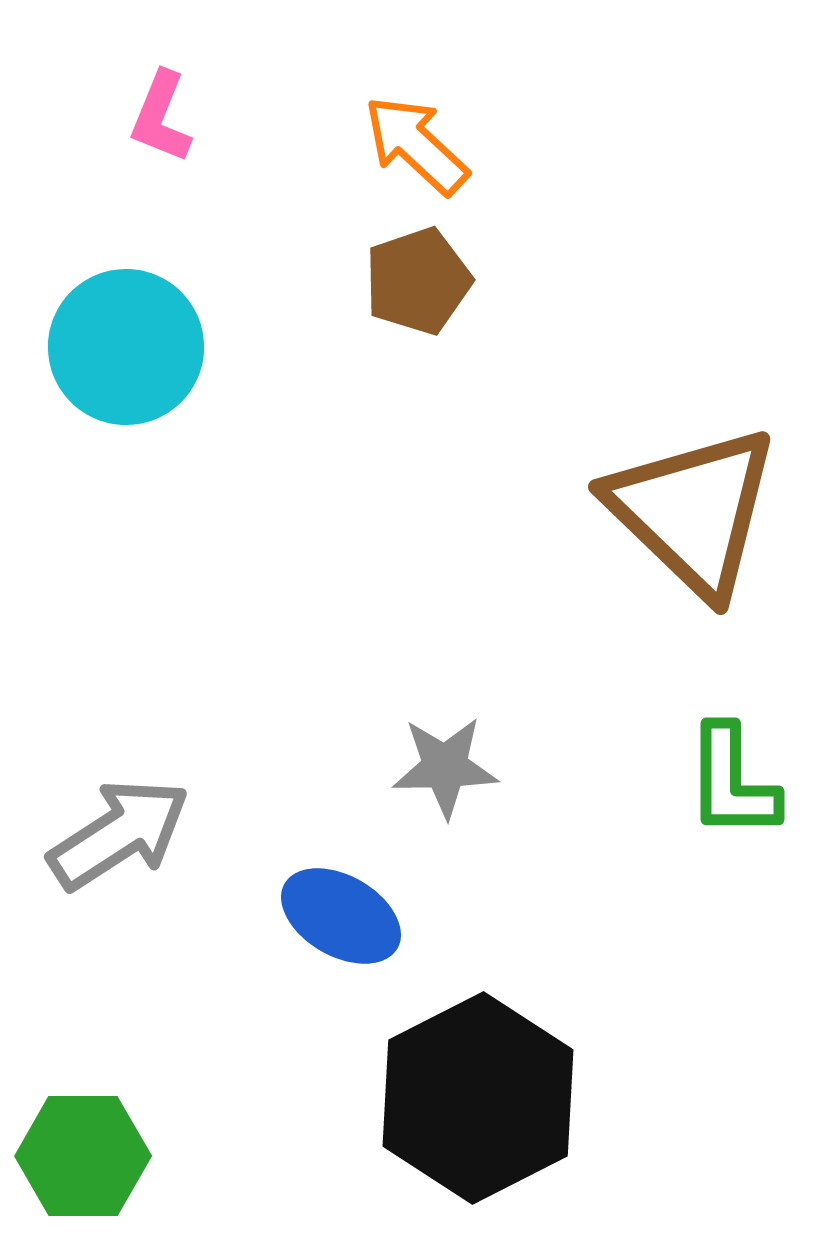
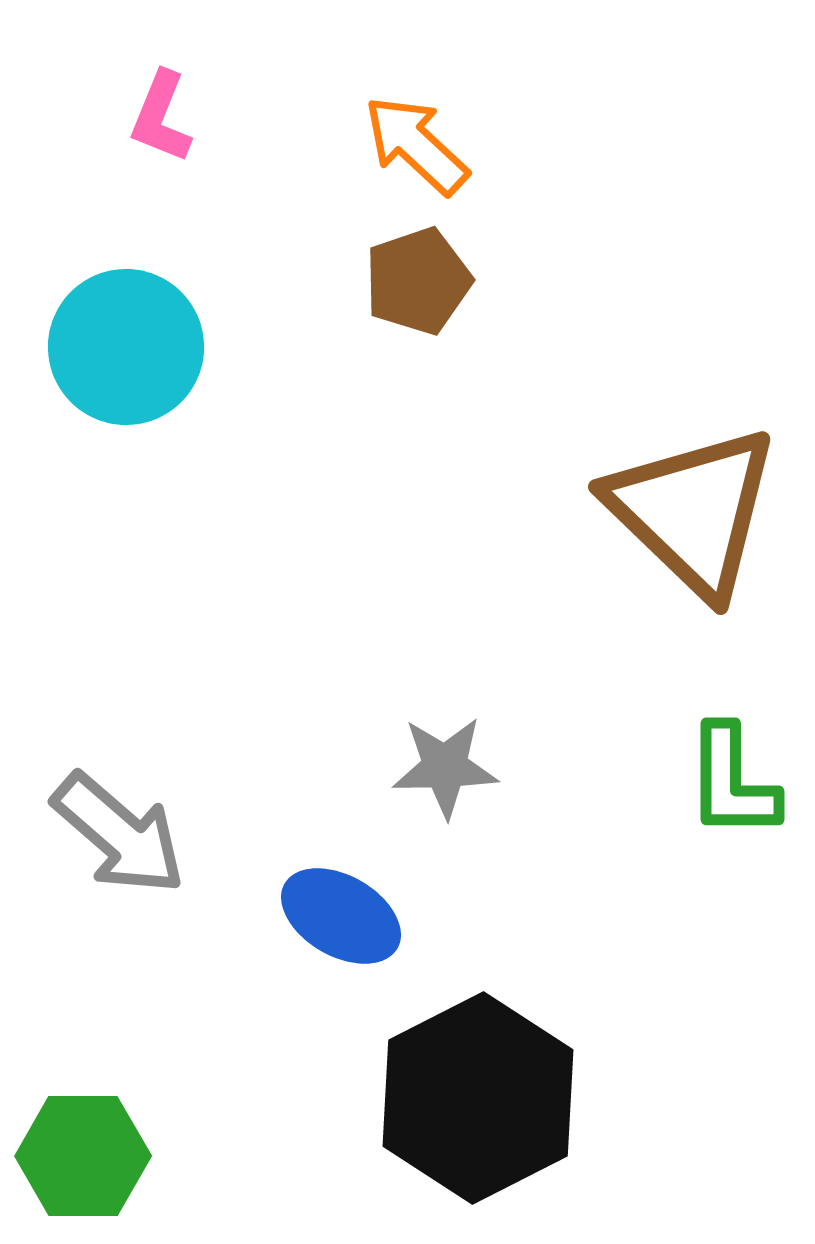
gray arrow: rotated 74 degrees clockwise
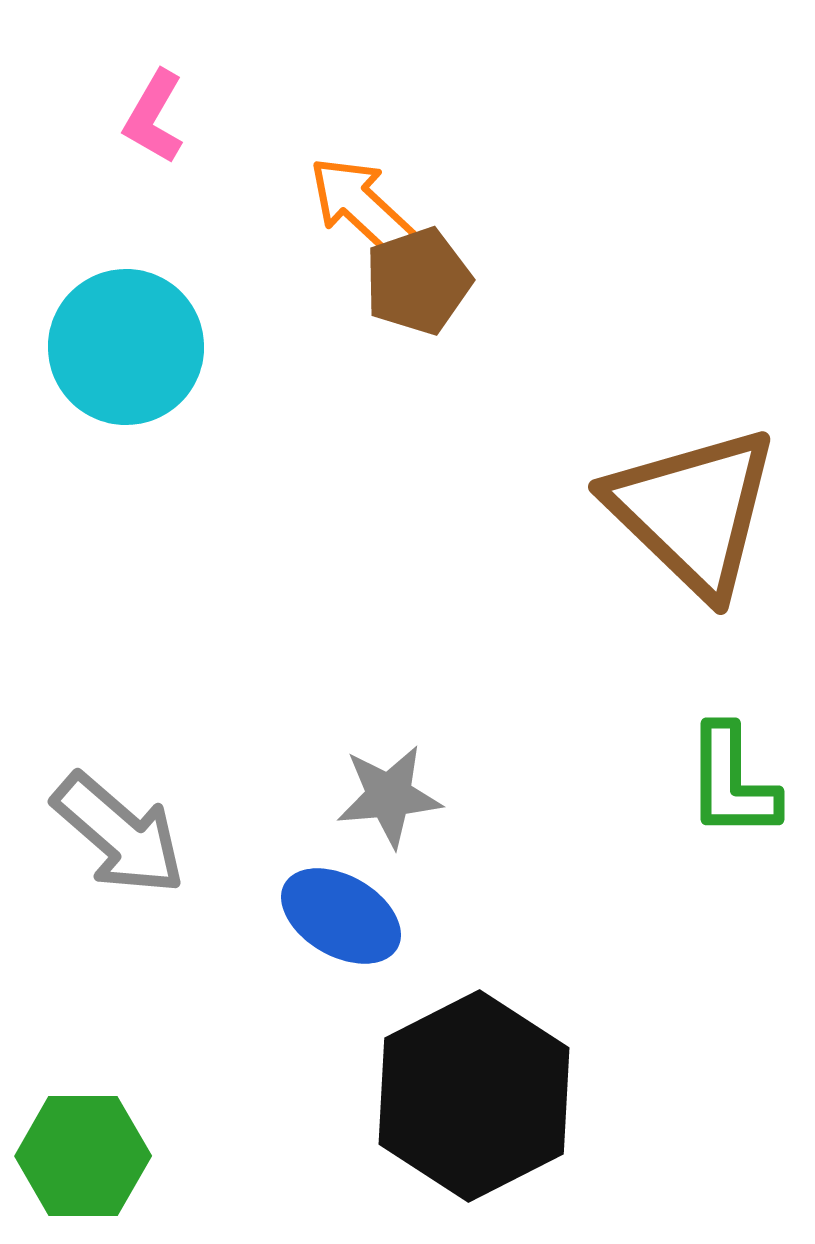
pink L-shape: moved 7 px left; rotated 8 degrees clockwise
orange arrow: moved 55 px left, 61 px down
gray star: moved 56 px left, 29 px down; rotated 4 degrees counterclockwise
black hexagon: moved 4 px left, 2 px up
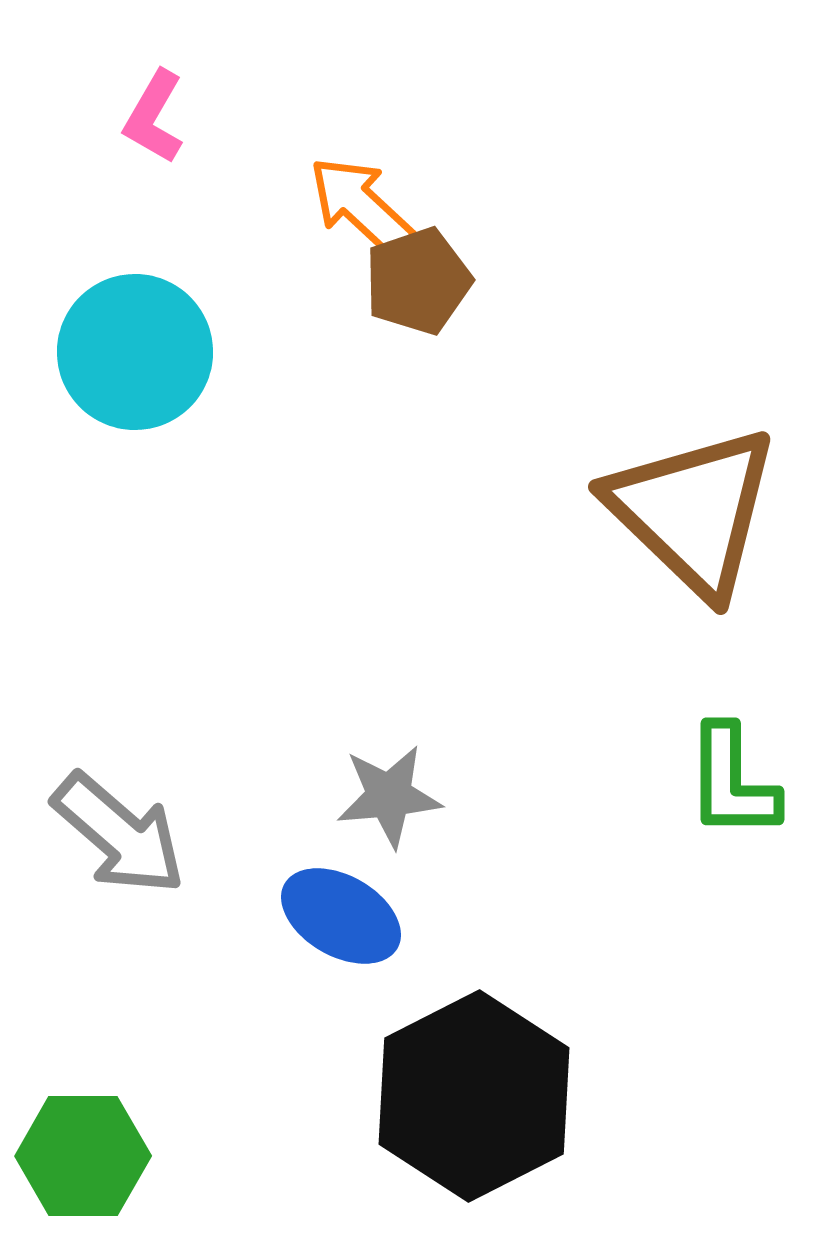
cyan circle: moved 9 px right, 5 px down
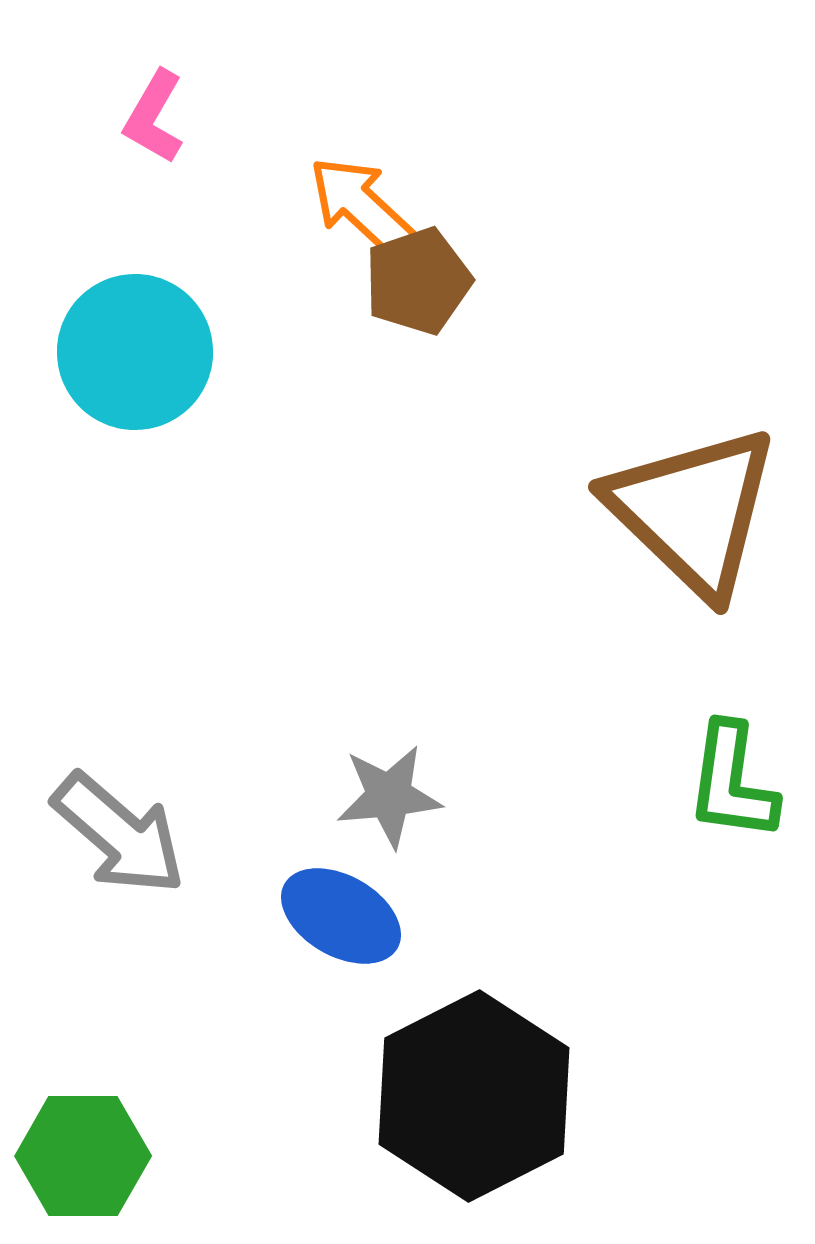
green L-shape: rotated 8 degrees clockwise
